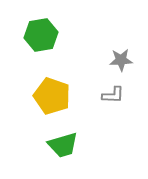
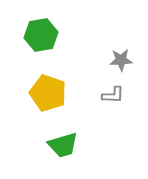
yellow pentagon: moved 4 px left, 3 px up
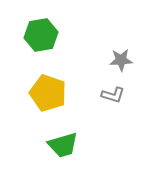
gray L-shape: rotated 15 degrees clockwise
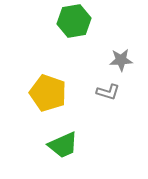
green hexagon: moved 33 px right, 14 px up
gray L-shape: moved 5 px left, 3 px up
green trapezoid: rotated 8 degrees counterclockwise
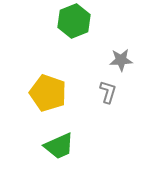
green hexagon: rotated 12 degrees counterclockwise
gray L-shape: rotated 90 degrees counterclockwise
green trapezoid: moved 4 px left, 1 px down
